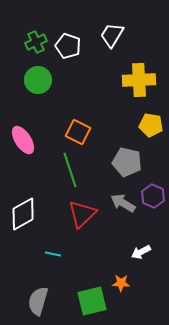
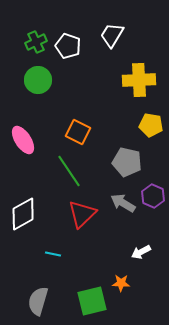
green line: moved 1 px left, 1 px down; rotated 16 degrees counterclockwise
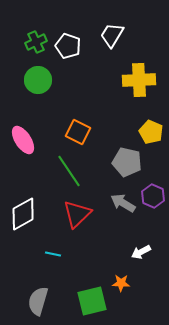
yellow pentagon: moved 7 px down; rotated 15 degrees clockwise
red triangle: moved 5 px left
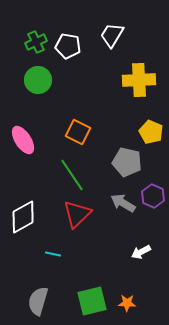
white pentagon: rotated 10 degrees counterclockwise
green line: moved 3 px right, 4 px down
white diamond: moved 3 px down
orange star: moved 6 px right, 20 px down
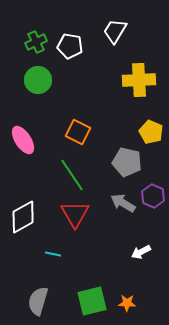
white trapezoid: moved 3 px right, 4 px up
white pentagon: moved 2 px right
red triangle: moved 2 px left; rotated 16 degrees counterclockwise
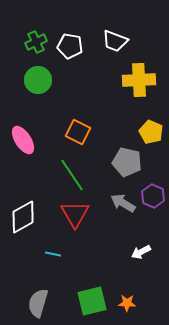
white trapezoid: moved 10 px down; rotated 100 degrees counterclockwise
gray semicircle: moved 2 px down
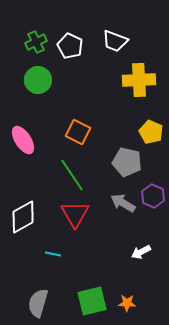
white pentagon: rotated 15 degrees clockwise
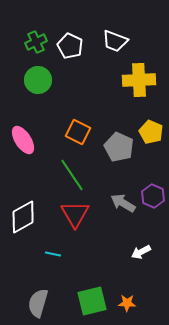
gray pentagon: moved 8 px left, 15 px up; rotated 12 degrees clockwise
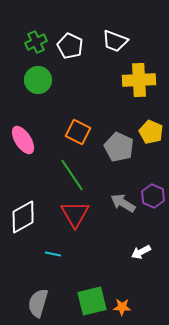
orange star: moved 5 px left, 4 px down
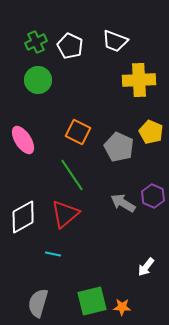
red triangle: moved 10 px left; rotated 20 degrees clockwise
white arrow: moved 5 px right, 15 px down; rotated 24 degrees counterclockwise
